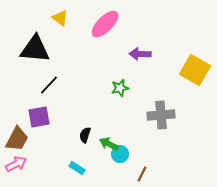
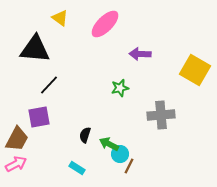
brown line: moved 13 px left, 8 px up
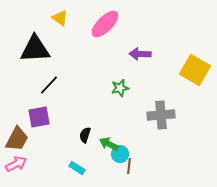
black triangle: rotated 8 degrees counterclockwise
brown line: rotated 21 degrees counterclockwise
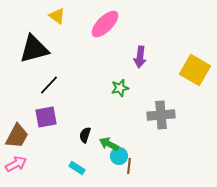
yellow triangle: moved 3 px left, 2 px up
black triangle: moved 1 px left; rotated 12 degrees counterclockwise
purple arrow: moved 3 px down; rotated 85 degrees counterclockwise
purple square: moved 7 px right
brown trapezoid: moved 3 px up
cyan circle: moved 1 px left, 2 px down
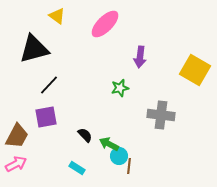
gray cross: rotated 12 degrees clockwise
black semicircle: rotated 119 degrees clockwise
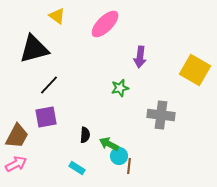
black semicircle: rotated 49 degrees clockwise
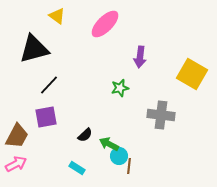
yellow square: moved 3 px left, 4 px down
black semicircle: rotated 42 degrees clockwise
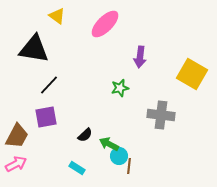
black triangle: rotated 24 degrees clockwise
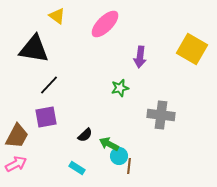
yellow square: moved 25 px up
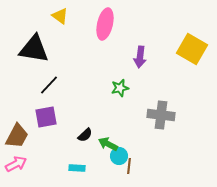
yellow triangle: moved 3 px right
pink ellipse: rotated 32 degrees counterclockwise
green arrow: moved 1 px left
cyan rectangle: rotated 28 degrees counterclockwise
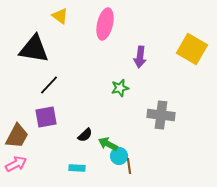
brown line: rotated 14 degrees counterclockwise
